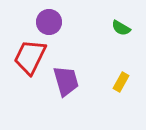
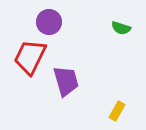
green semicircle: rotated 12 degrees counterclockwise
yellow rectangle: moved 4 px left, 29 px down
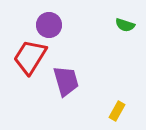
purple circle: moved 3 px down
green semicircle: moved 4 px right, 3 px up
red trapezoid: rotated 6 degrees clockwise
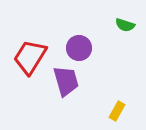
purple circle: moved 30 px right, 23 px down
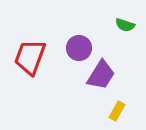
red trapezoid: rotated 12 degrees counterclockwise
purple trapezoid: moved 35 px right, 6 px up; rotated 48 degrees clockwise
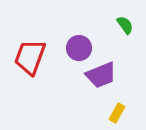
green semicircle: rotated 144 degrees counterclockwise
purple trapezoid: rotated 36 degrees clockwise
yellow rectangle: moved 2 px down
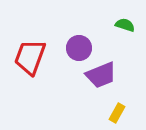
green semicircle: rotated 36 degrees counterclockwise
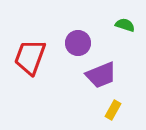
purple circle: moved 1 px left, 5 px up
yellow rectangle: moved 4 px left, 3 px up
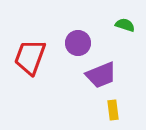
yellow rectangle: rotated 36 degrees counterclockwise
